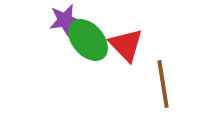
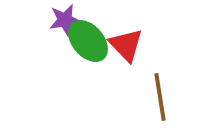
green ellipse: moved 1 px down
brown line: moved 3 px left, 13 px down
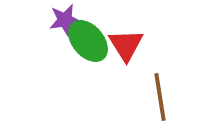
red triangle: rotated 12 degrees clockwise
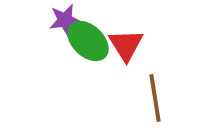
green ellipse: rotated 6 degrees counterclockwise
brown line: moved 5 px left, 1 px down
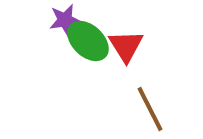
red triangle: moved 1 px down
brown line: moved 5 px left, 11 px down; rotated 18 degrees counterclockwise
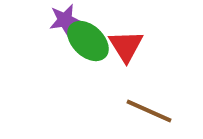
brown line: moved 1 px left, 2 px down; rotated 39 degrees counterclockwise
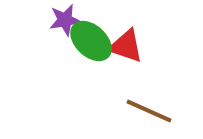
green ellipse: moved 3 px right
red triangle: rotated 39 degrees counterclockwise
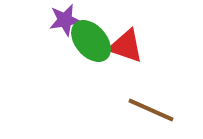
green ellipse: rotated 6 degrees clockwise
brown line: moved 2 px right, 1 px up
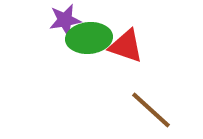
green ellipse: moved 2 px left, 3 px up; rotated 54 degrees counterclockwise
brown line: rotated 18 degrees clockwise
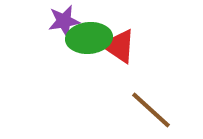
purple star: moved 1 px left, 1 px down
red triangle: moved 7 px left; rotated 15 degrees clockwise
